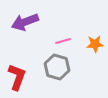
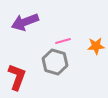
orange star: moved 1 px right, 2 px down
gray hexagon: moved 2 px left, 5 px up
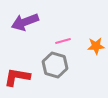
gray hexagon: moved 3 px down
red L-shape: rotated 100 degrees counterclockwise
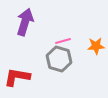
purple arrow: rotated 128 degrees clockwise
gray hexagon: moved 4 px right, 6 px up
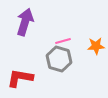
red L-shape: moved 3 px right, 1 px down
